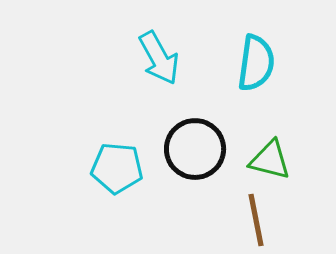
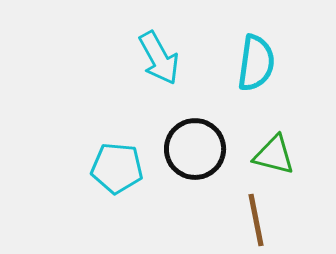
green triangle: moved 4 px right, 5 px up
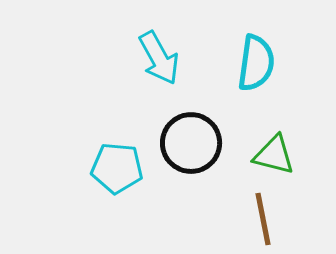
black circle: moved 4 px left, 6 px up
brown line: moved 7 px right, 1 px up
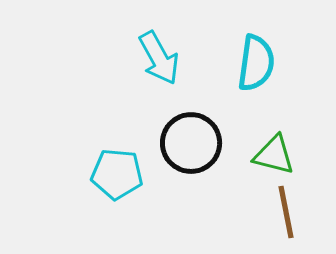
cyan pentagon: moved 6 px down
brown line: moved 23 px right, 7 px up
